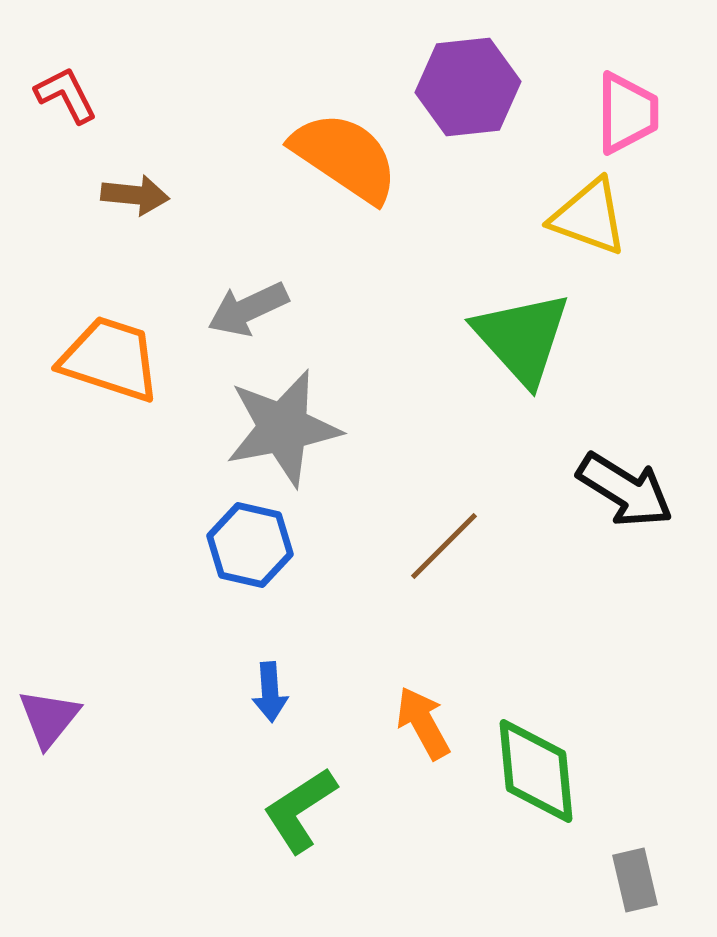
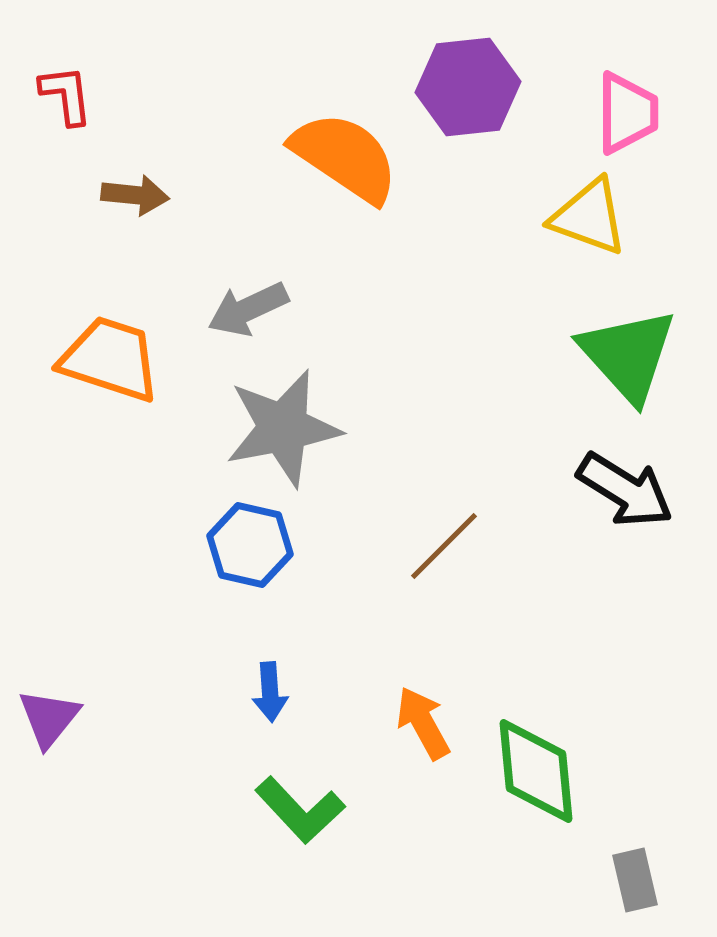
red L-shape: rotated 20 degrees clockwise
green triangle: moved 106 px right, 17 px down
green L-shape: rotated 100 degrees counterclockwise
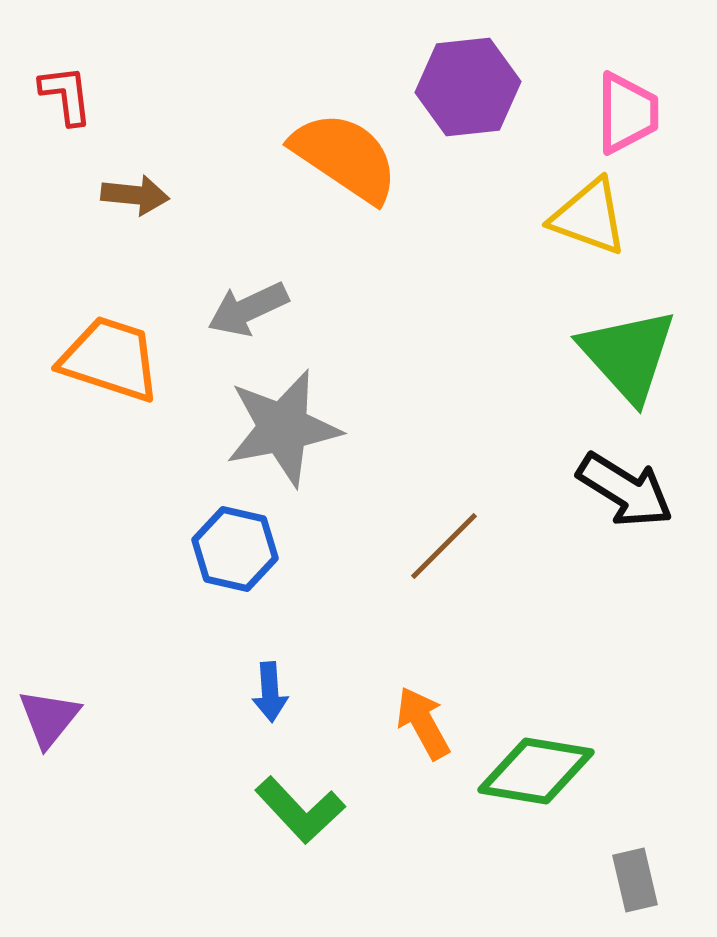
blue hexagon: moved 15 px left, 4 px down
green diamond: rotated 75 degrees counterclockwise
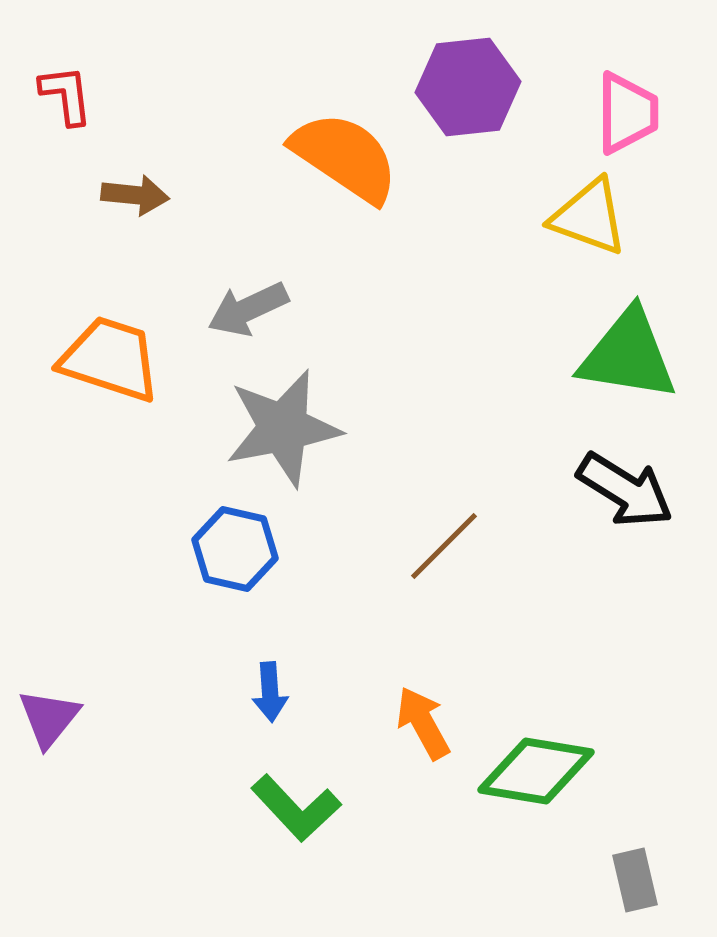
green triangle: rotated 39 degrees counterclockwise
green L-shape: moved 4 px left, 2 px up
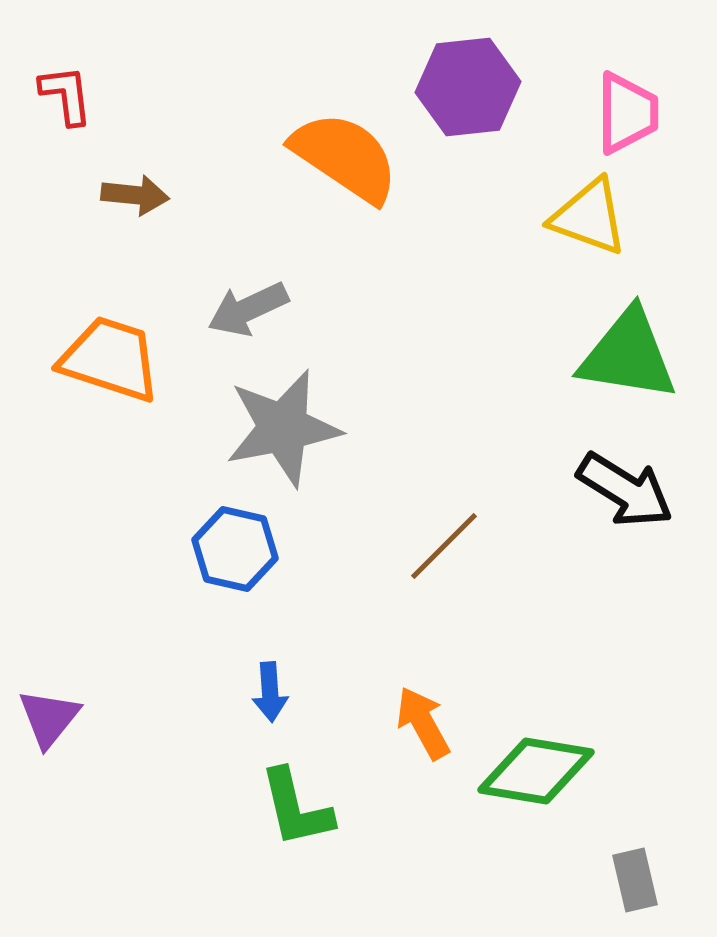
green L-shape: rotated 30 degrees clockwise
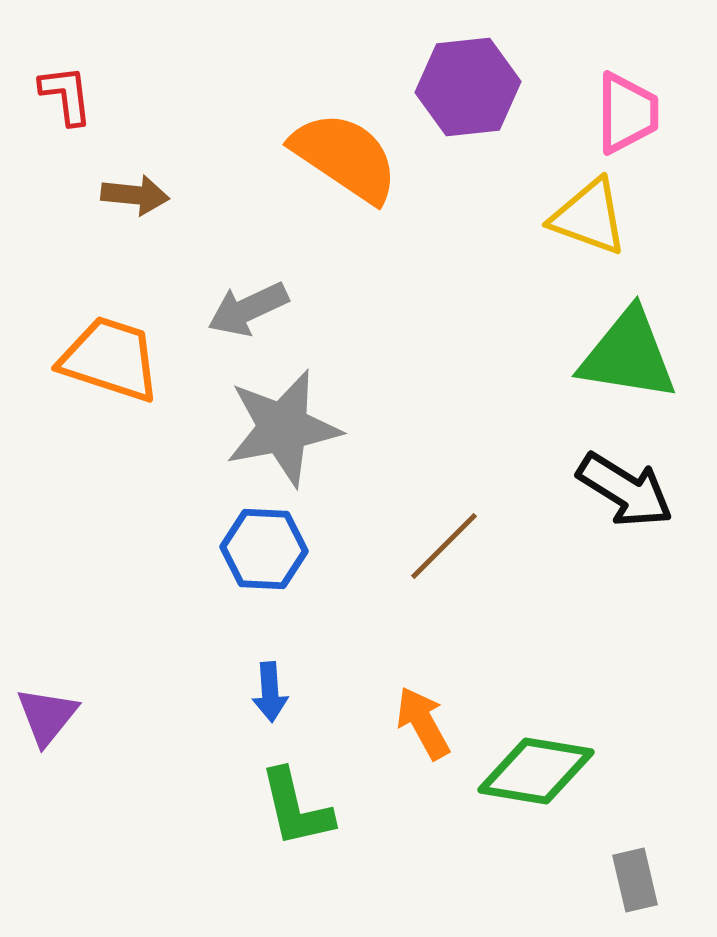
blue hexagon: moved 29 px right; rotated 10 degrees counterclockwise
purple triangle: moved 2 px left, 2 px up
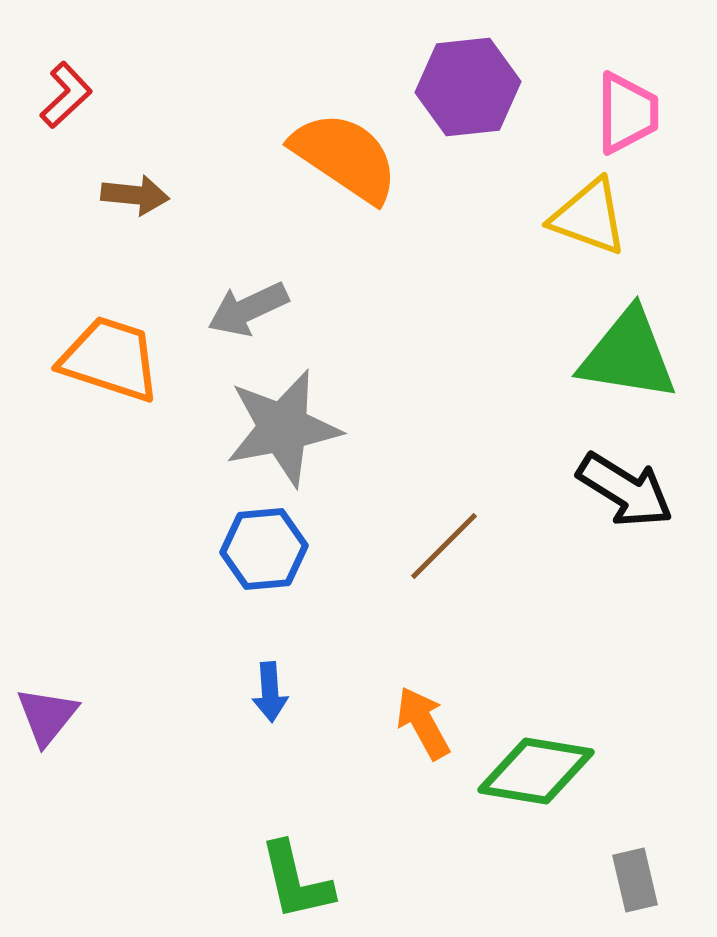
red L-shape: rotated 54 degrees clockwise
blue hexagon: rotated 8 degrees counterclockwise
green L-shape: moved 73 px down
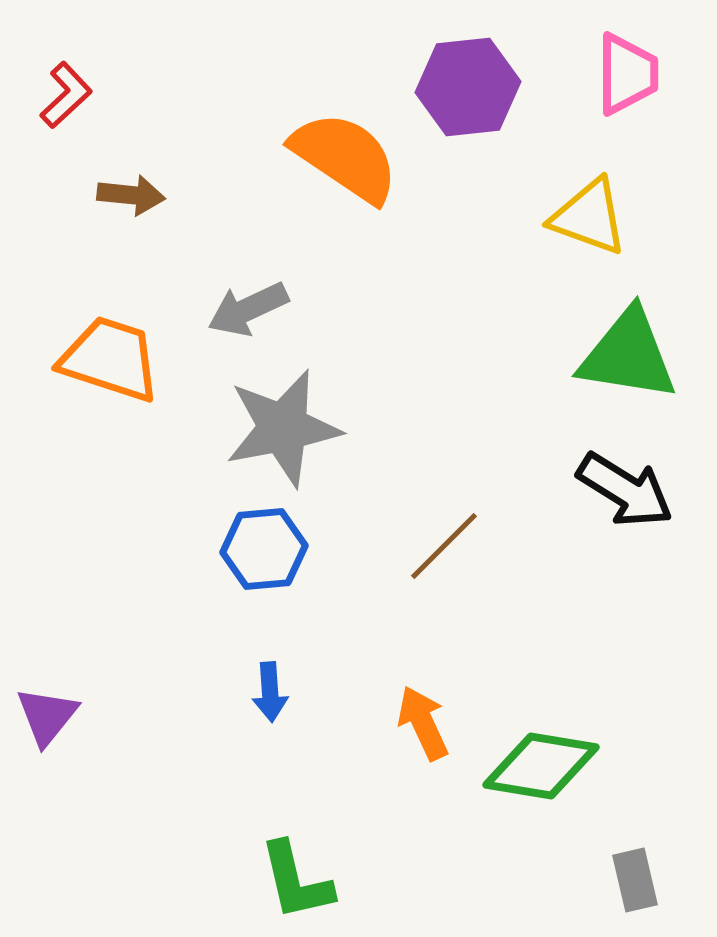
pink trapezoid: moved 39 px up
brown arrow: moved 4 px left
orange arrow: rotated 4 degrees clockwise
green diamond: moved 5 px right, 5 px up
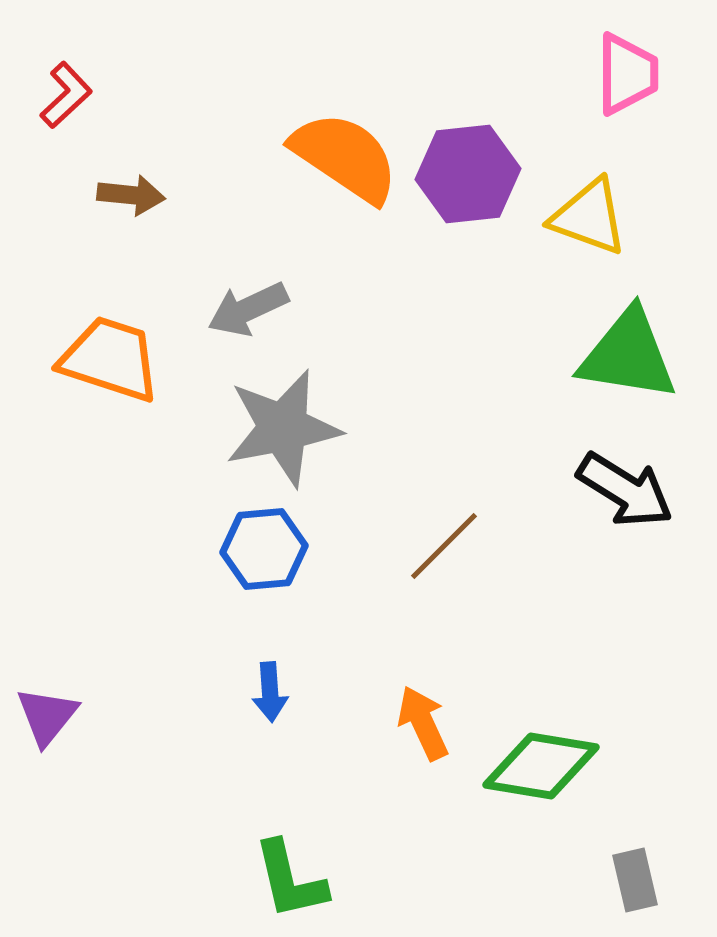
purple hexagon: moved 87 px down
green L-shape: moved 6 px left, 1 px up
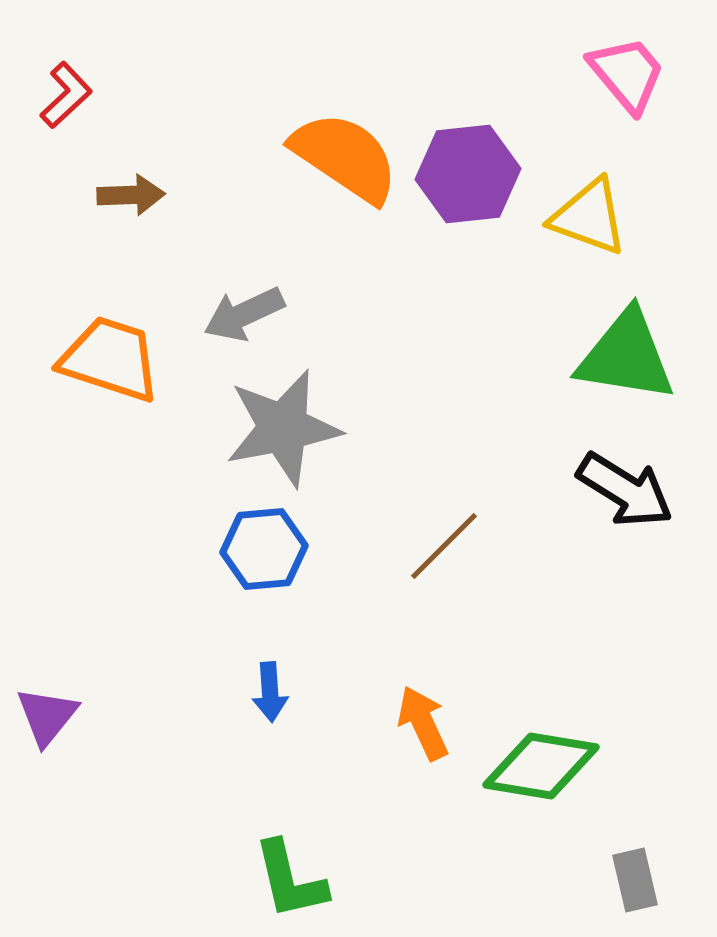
pink trapezoid: rotated 40 degrees counterclockwise
brown arrow: rotated 8 degrees counterclockwise
gray arrow: moved 4 px left, 5 px down
green triangle: moved 2 px left, 1 px down
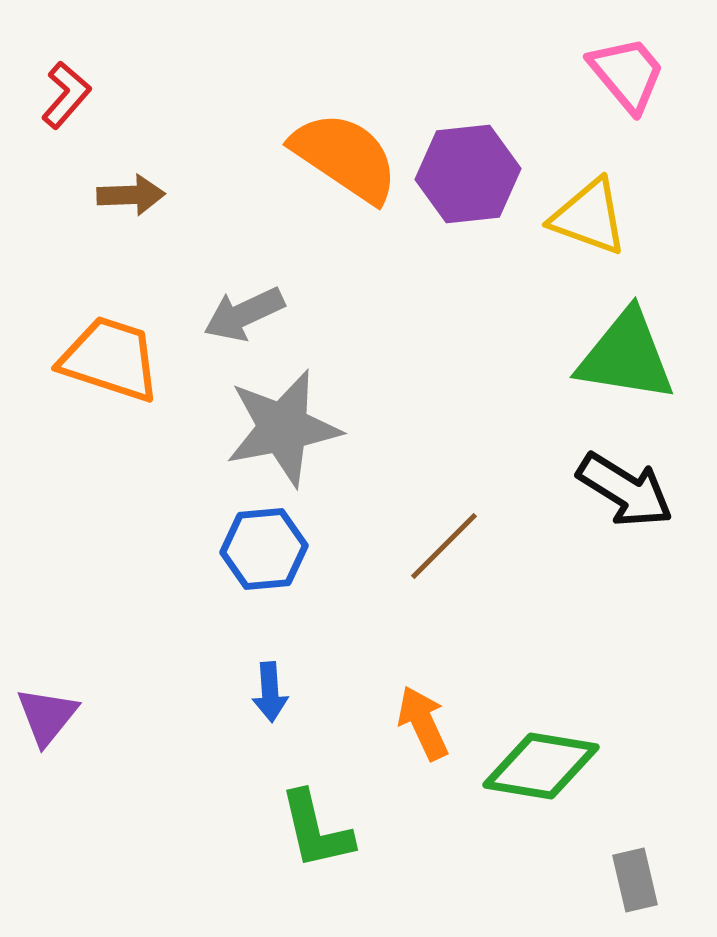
red L-shape: rotated 6 degrees counterclockwise
green L-shape: moved 26 px right, 50 px up
